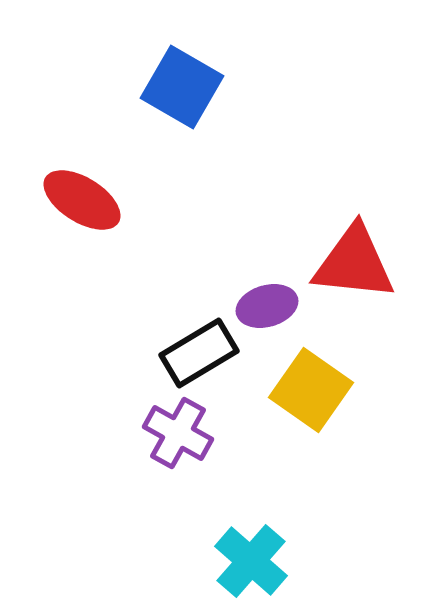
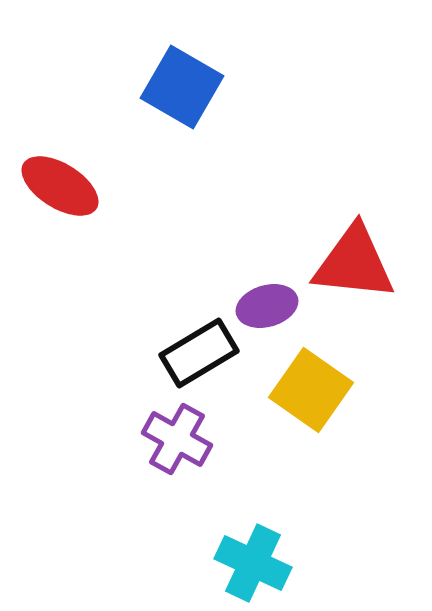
red ellipse: moved 22 px left, 14 px up
purple cross: moved 1 px left, 6 px down
cyan cross: moved 2 px right, 2 px down; rotated 16 degrees counterclockwise
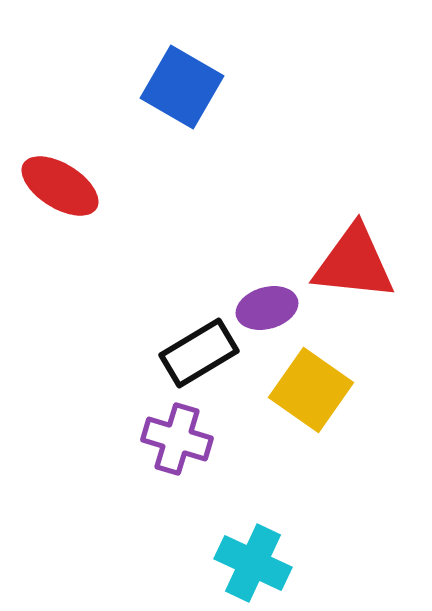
purple ellipse: moved 2 px down
purple cross: rotated 12 degrees counterclockwise
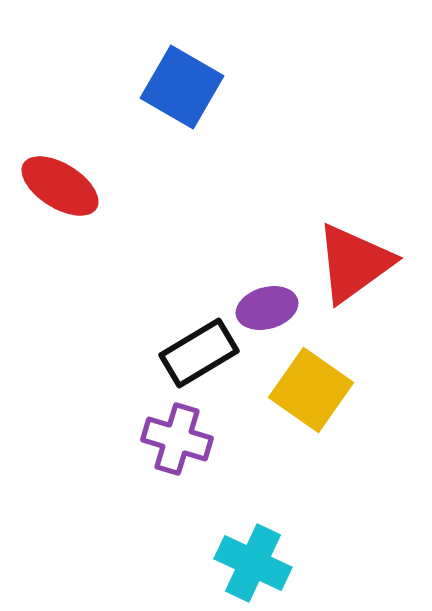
red triangle: rotated 42 degrees counterclockwise
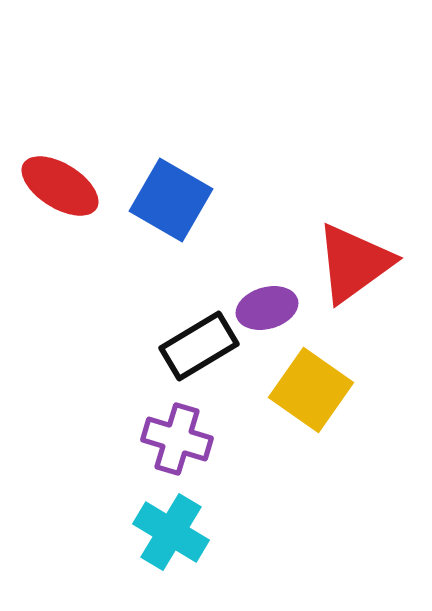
blue square: moved 11 px left, 113 px down
black rectangle: moved 7 px up
cyan cross: moved 82 px left, 31 px up; rotated 6 degrees clockwise
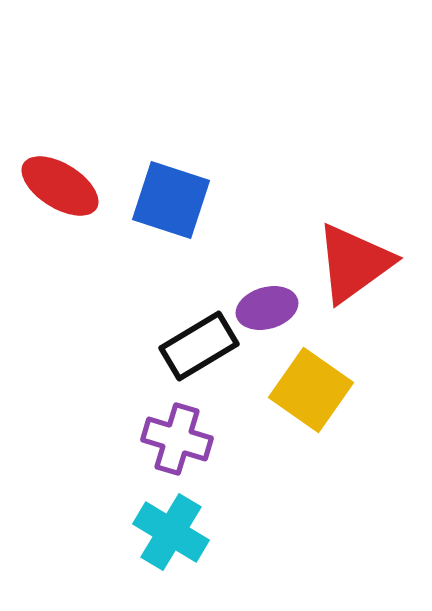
blue square: rotated 12 degrees counterclockwise
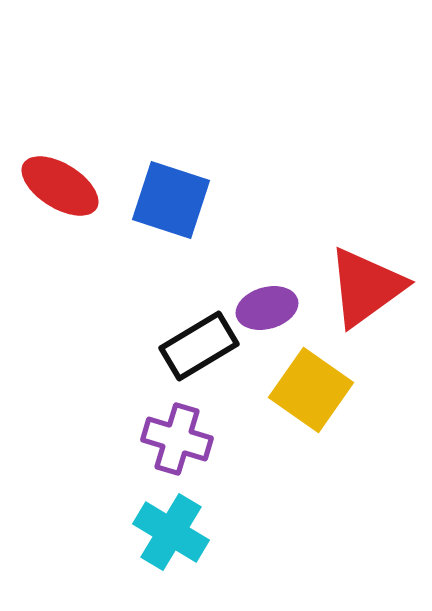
red triangle: moved 12 px right, 24 px down
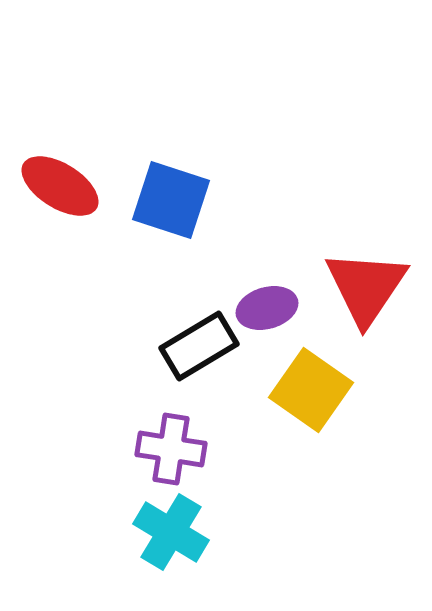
red triangle: rotated 20 degrees counterclockwise
purple cross: moved 6 px left, 10 px down; rotated 8 degrees counterclockwise
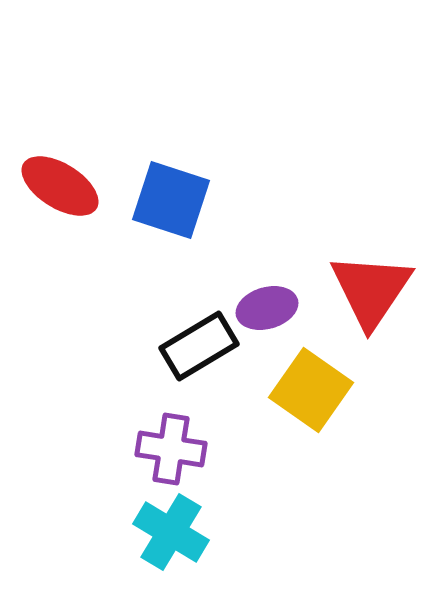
red triangle: moved 5 px right, 3 px down
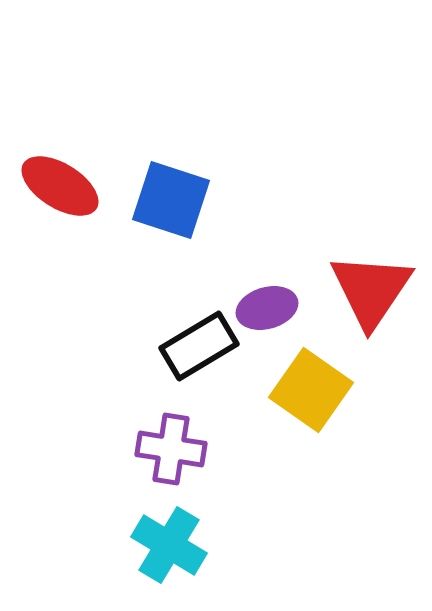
cyan cross: moved 2 px left, 13 px down
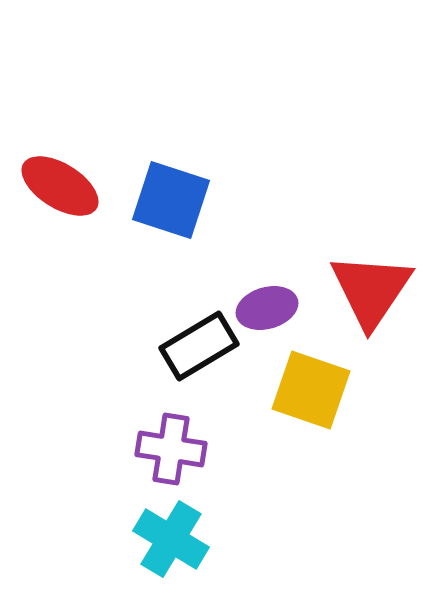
yellow square: rotated 16 degrees counterclockwise
cyan cross: moved 2 px right, 6 px up
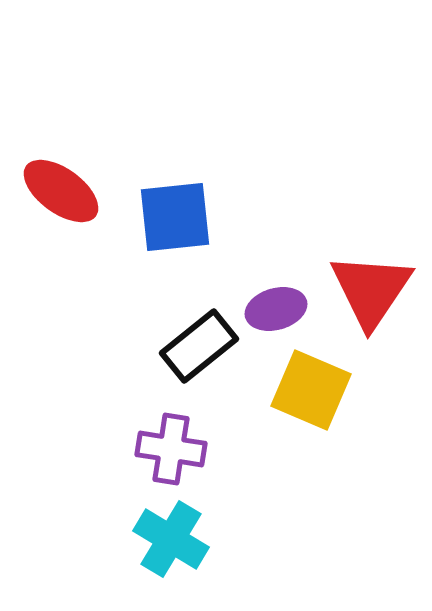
red ellipse: moved 1 px right, 5 px down; rotated 4 degrees clockwise
blue square: moved 4 px right, 17 px down; rotated 24 degrees counterclockwise
purple ellipse: moved 9 px right, 1 px down
black rectangle: rotated 8 degrees counterclockwise
yellow square: rotated 4 degrees clockwise
